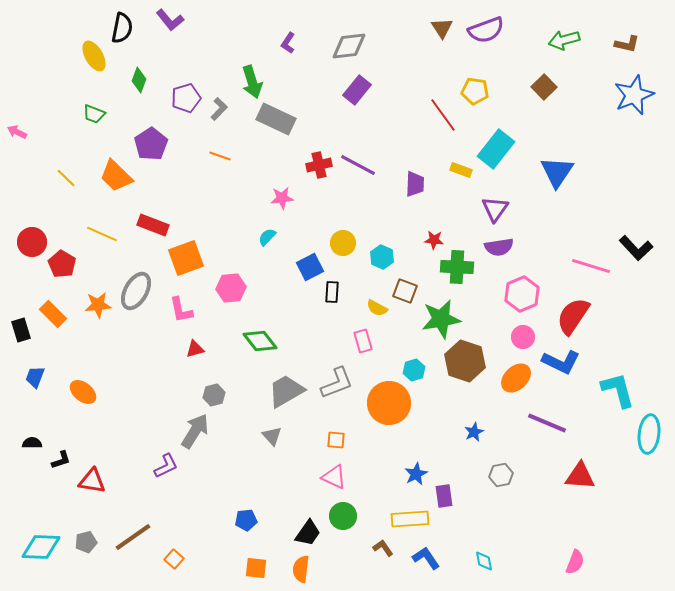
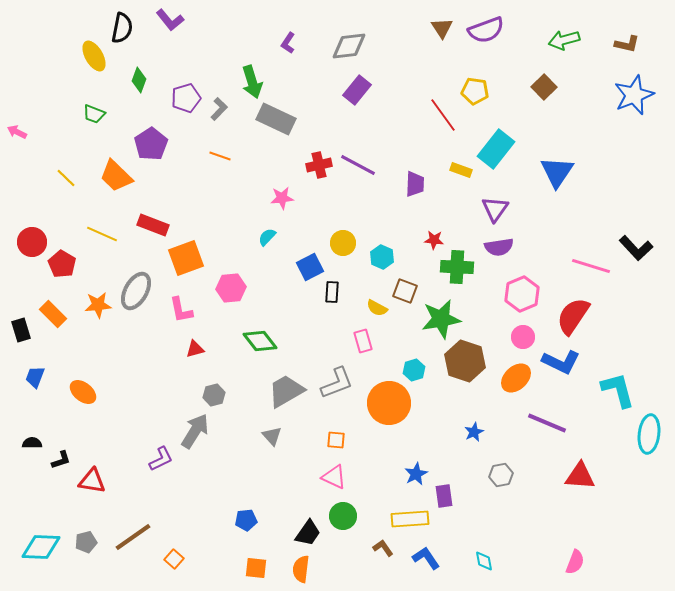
purple L-shape at (166, 466): moved 5 px left, 7 px up
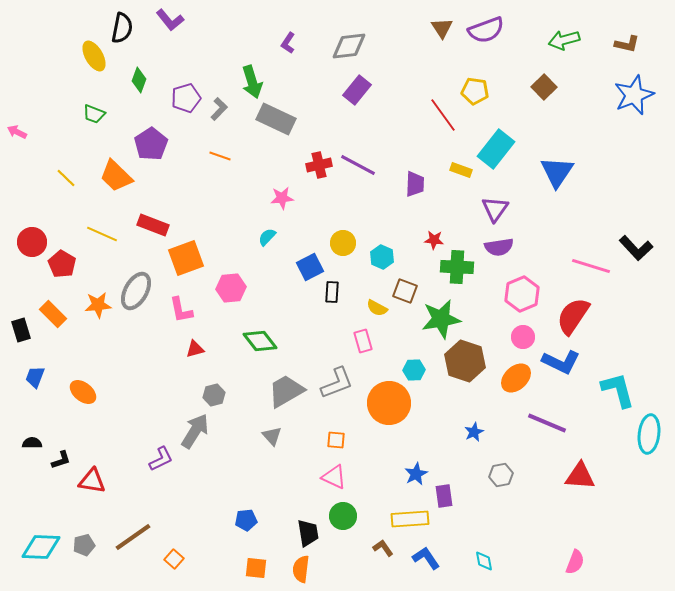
cyan hexagon at (414, 370): rotated 15 degrees clockwise
black trapezoid at (308, 533): rotated 44 degrees counterclockwise
gray pentagon at (86, 542): moved 2 px left, 3 px down
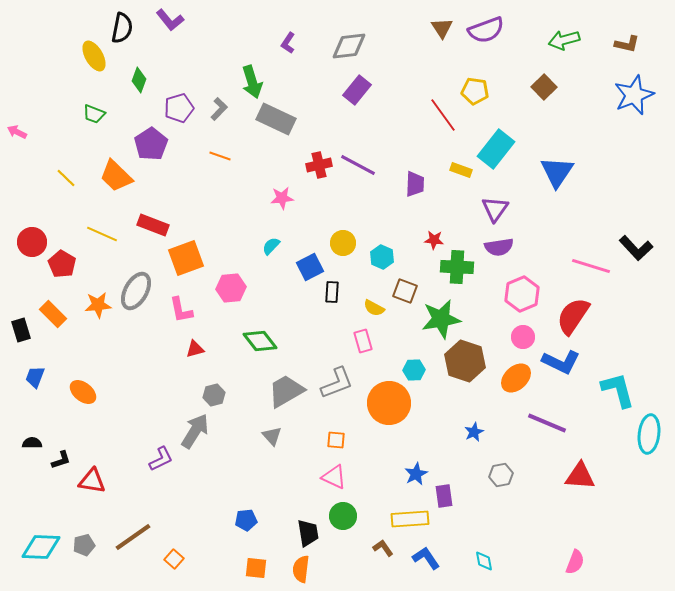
purple pentagon at (186, 98): moved 7 px left, 10 px down
cyan semicircle at (267, 237): moved 4 px right, 9 px down
yellow semicircle at (377, 308): moved 3 px left
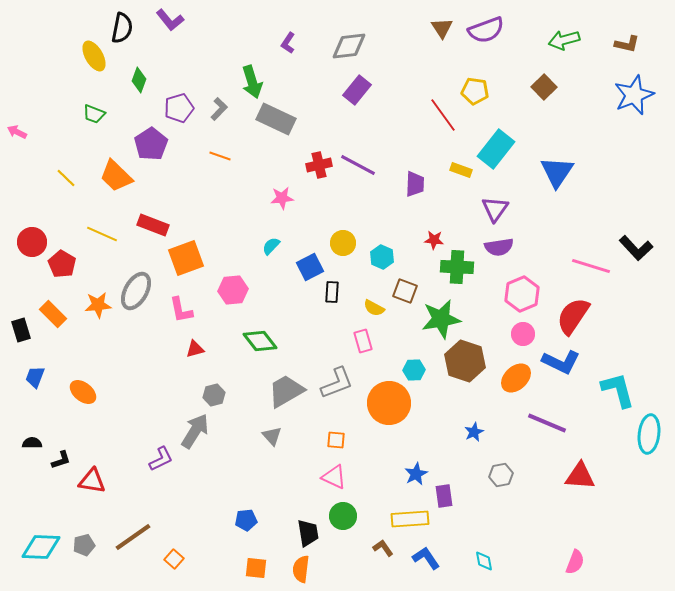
pink hexagon at (231, 288): moved 2 px right, 2 px down
pink circle at (523, 337): moved 3 px up
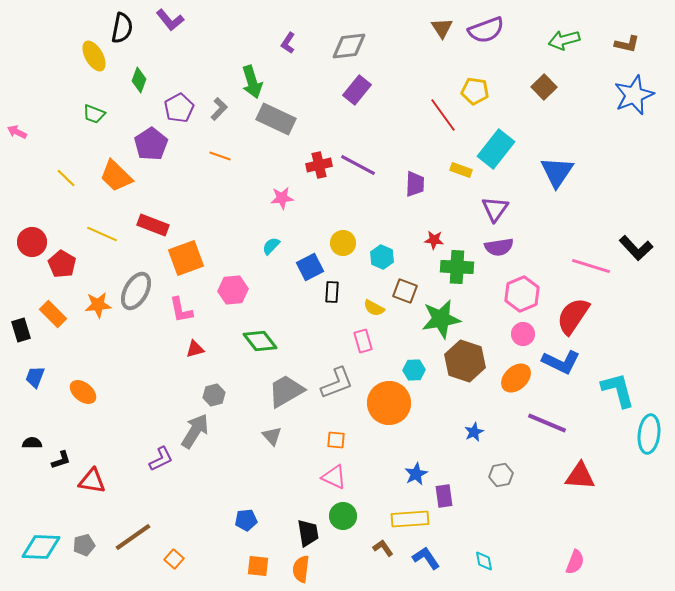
purple pentagon at (179, 108): rotated 12 degrees counterclockwise
orange square at (256, 568): moved 2 px right, 2 px up
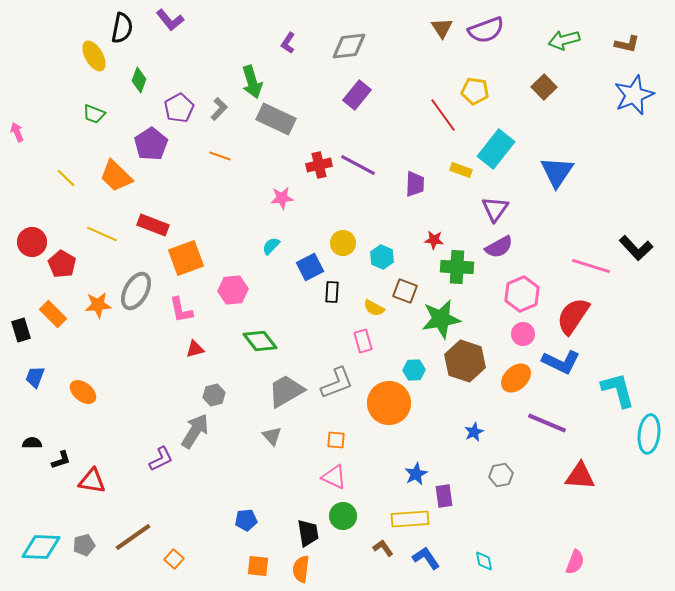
purple rectangle at (357, 90): moved 5 px down
pink arrow at (17, 132): rotated 42 degrees clockwise
purple semicircle at (499, 247): rotated 20 degrees counterclockwise
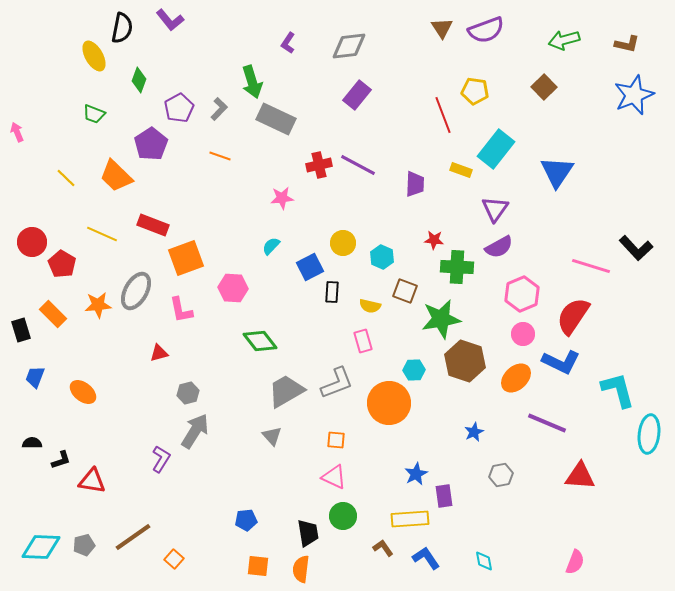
red line at (443, 115): rotated 15 degrees clockwise
pink hexagon at (233, 290): moved 2 px up; rotated 8 degrees clockwise
yellow semicircle at (374, 308): moved 4 px left, 2 px up; rotated 15 degrees counterclockwise
red triangle at (195, 349): moved 36 px left, 4 px down
gray hexagon at (214, 395): moved 26 px left, 2 px up
purple L-shape at (161, 459): rotated 32 degrees counterclockwise
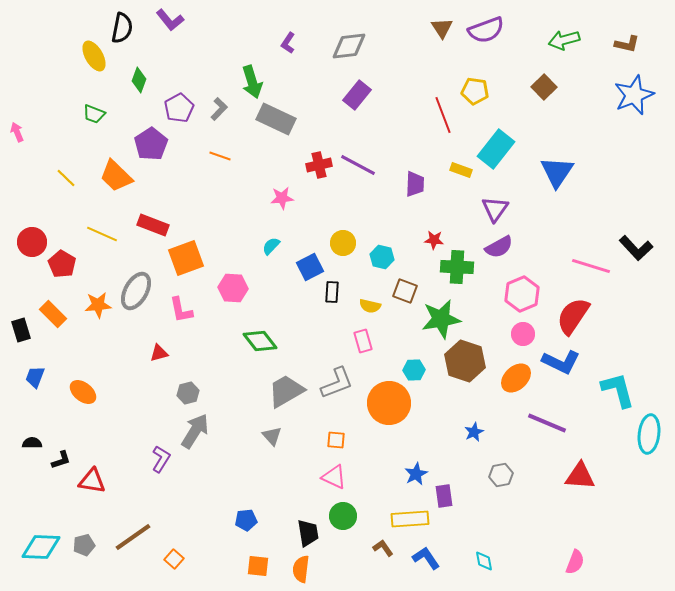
cyan hexagon at (382, 257): rotated 10 degrees counterclockwise
